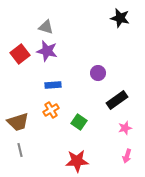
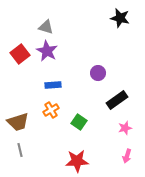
purple star: rotated 15 degrees clockwise
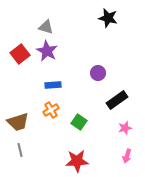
black star: moved 12 px left
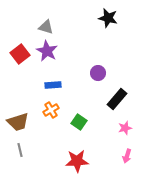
black rectangle: moved 1 px up; rotated 15 degrees counterclockwise
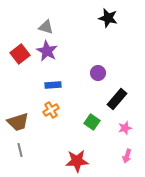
green square: moved 13 px right
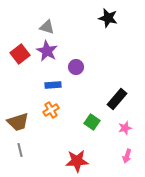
gray triangle: moved 1 px right
purple circle: moved 22 px left, 6 px up
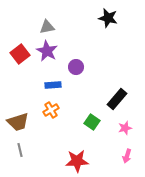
gray triangle: rotated 28 degrees counterclockwise
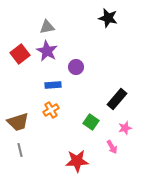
green square: moved 1 px left
pink arrow: moved 15 px left, 9 px up; rotated 48 degrees counterclockwise
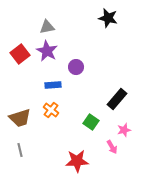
orange cross: rotated 21 degrees counterclockwise
brown trapezoid: moved 2 px right, 4 px up
pink star: moved 1 px left, 2 px down
